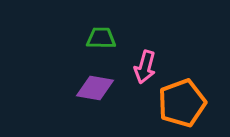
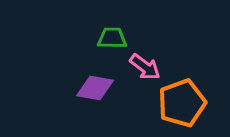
green trapezoid: moved 11 px right
pink arrow: rotated 68 degrees counterclockwise
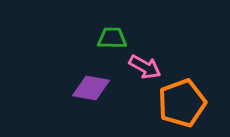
pink arrow: rotated 8 degrees counterclockwise
purple diamond: moved 4 px left
